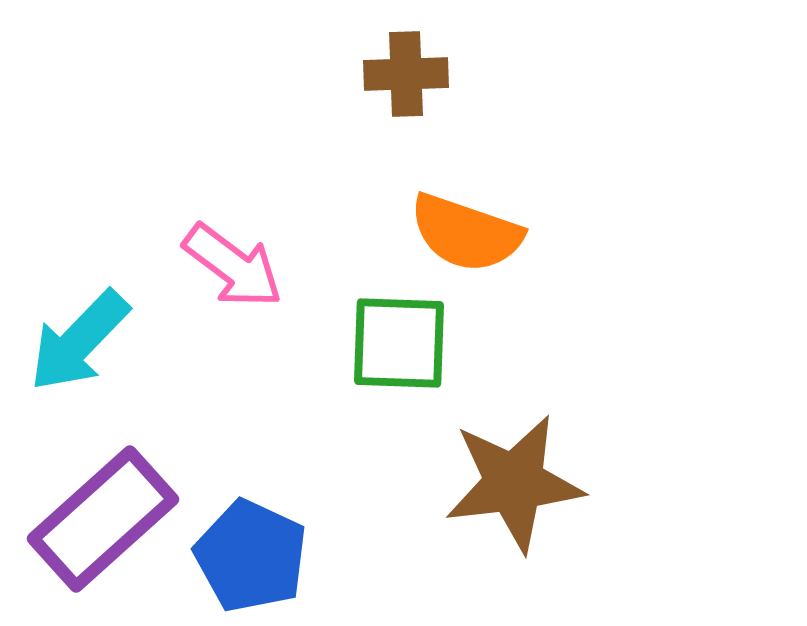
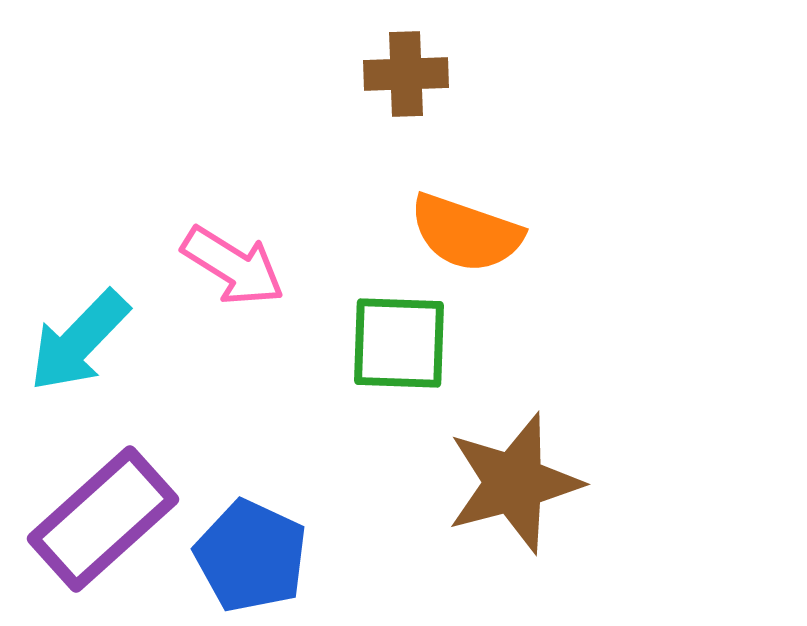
pink arrow: rotated 5 degrees counterclockwise
brown star: rotated 8 degrees counterclockwise
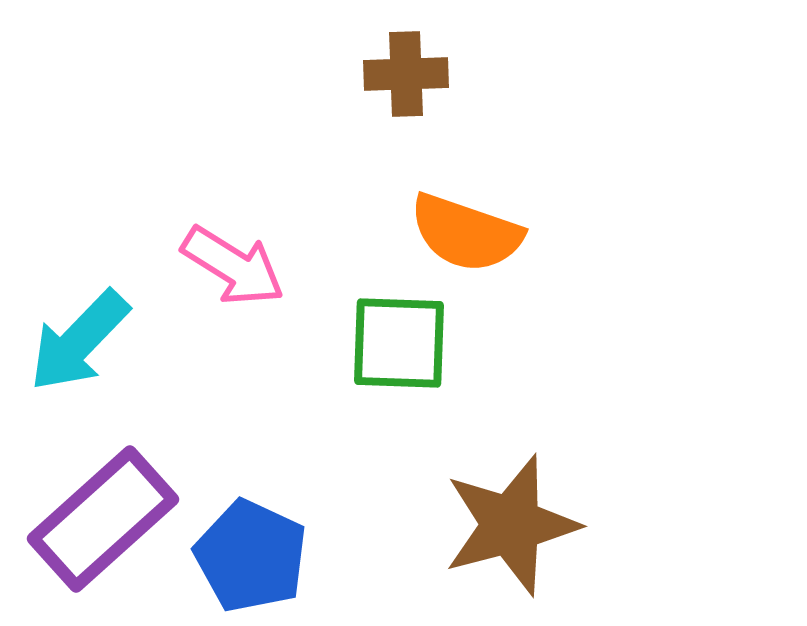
brown star: moved 3 px left, 42 px down
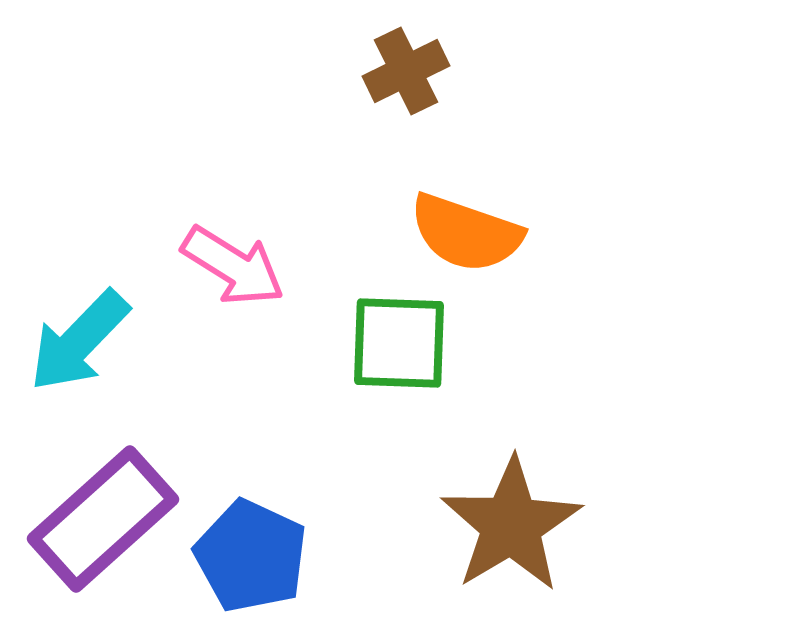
brown cross: moved 3 px up; rotated 24 degrees counterclockwise
brown star: rotated 16 degrees counterclockwise
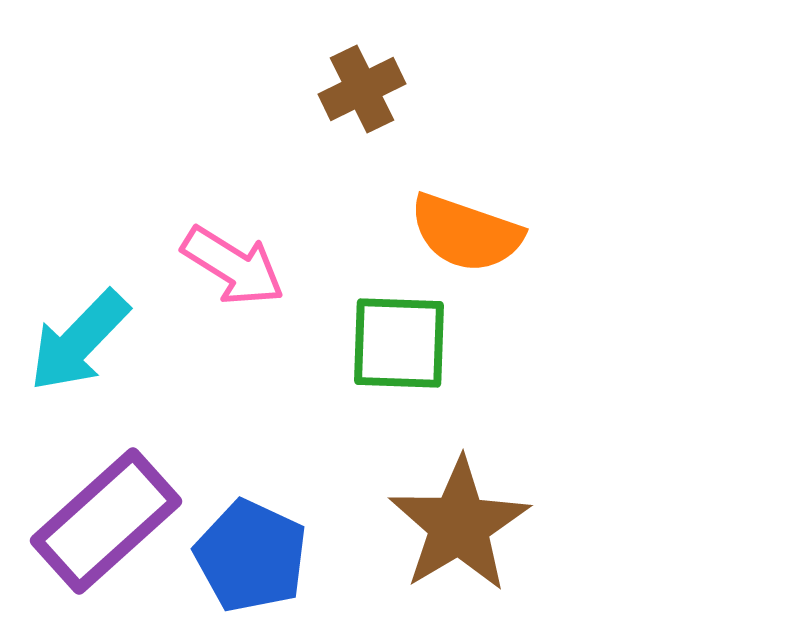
brown cross: moved 44 px left, 18 px down
purple rectangle: moved 3 px right, 2 px down
brown star: moved 52 px left
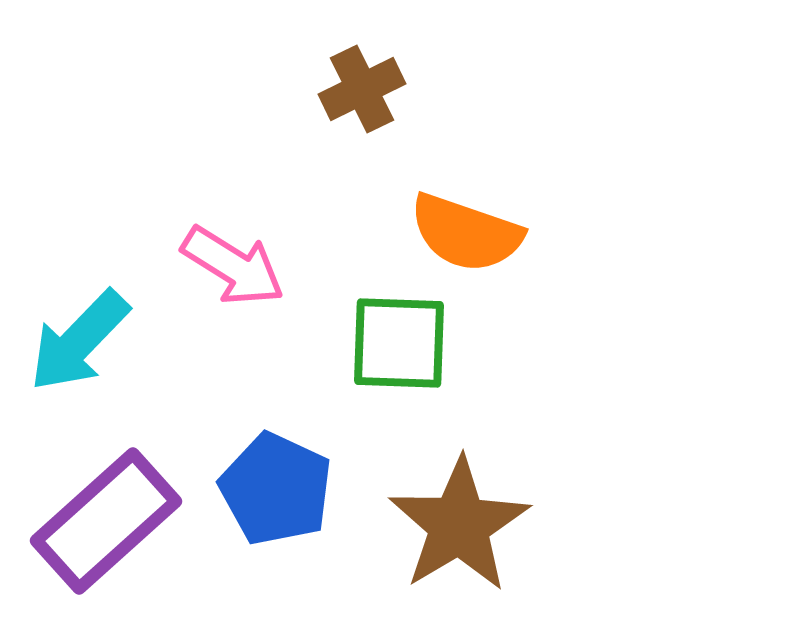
blue pentagon: moved 25 px right, 67 px up
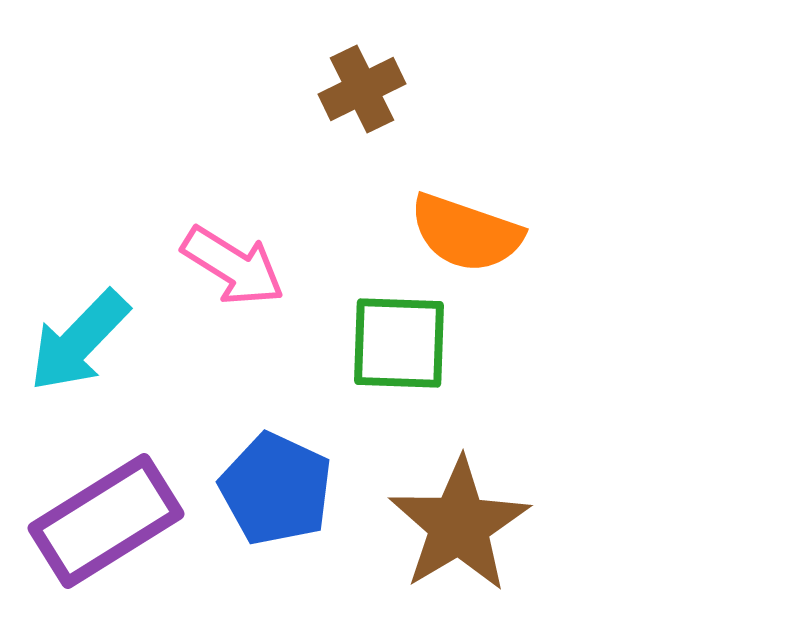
purple rectangle: rotated 10 degrees clockwise
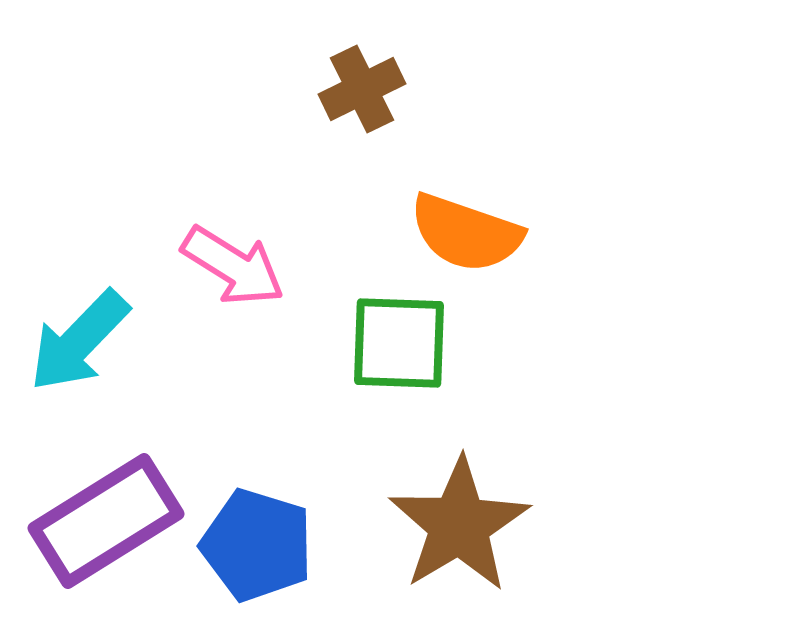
blue pentagon: moved 19 px left, 56 px down; rotated 8 degrees counterclockwise
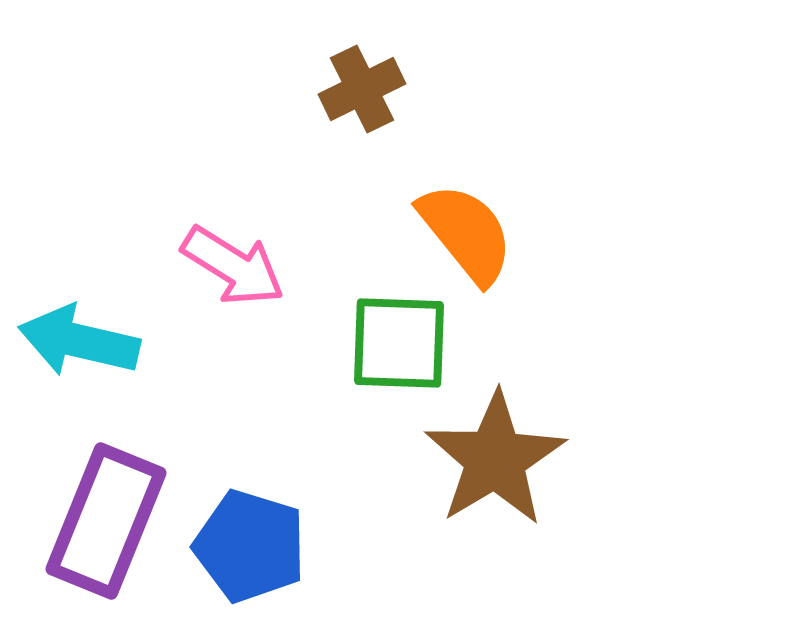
orange semicircle: rotated 148 degrees counterclockwise
cyan arrow: rotated 59 degrees clockwise
purple rectangle: rotated 36 degrees counterclockwise
brown star: moved 36 px right, 66 px up
blue pentagon: moved 7 px left, 1 px down
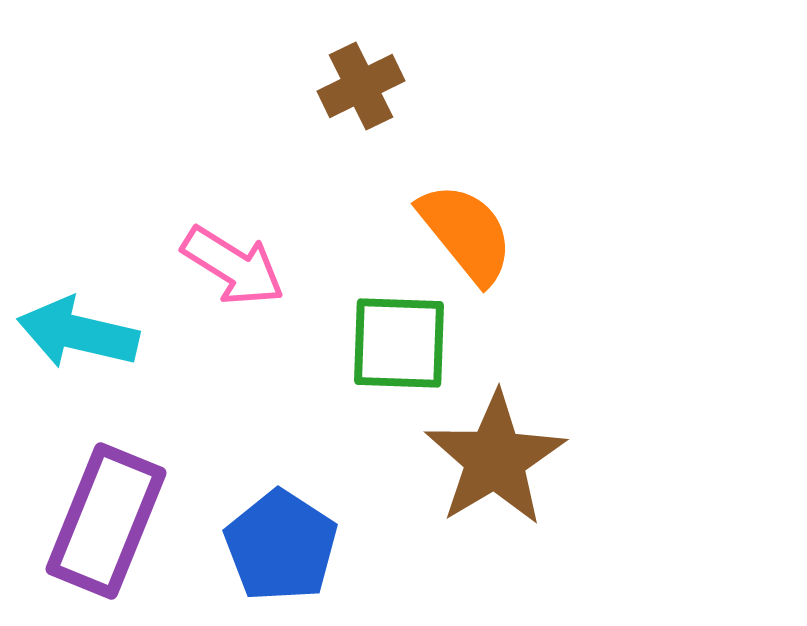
brown cross: moved 1 px left, 3 px up
cyan arrow: moved 1 px left, 8 px up
blue pentagon: moved 31 px right; rotated 16 degrees clockwise
